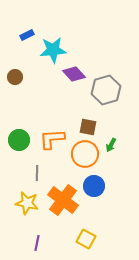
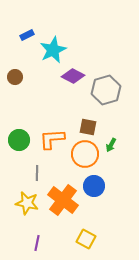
cyan star: rotated 20 degrees counterclockwise
purple diamond: moved 1 px left, 2 px down; rotated 20 degrees counterclockwise
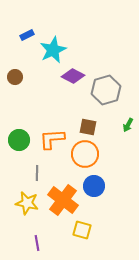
green arrow: moved 17 px right, 20 px up
yellow square: moved 4 px left, 9 px up; rotated 12 degrees counterclockwise
purple line: rotated 21 degrees counterclockwise
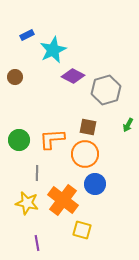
blue circle: moved 1 px right, 2 px up
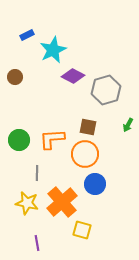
orange cross: moved 1 px left, 2 px down; rotated 12 degrees clockwise
